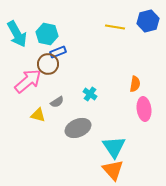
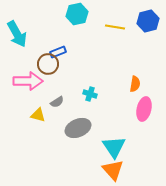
cyan hexagon: moved 30 px right, 20 px up; rotated 25 degrees counterclockwise
pink arrow: rotated 40 degrees clockwise
cyan cross: rotated 16 degrees counterclockwise
pink ellipse: rotated 20 degrees clockwise
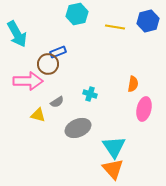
orange semicircle: moved 2 px left
orange triangle: moved 1 px up
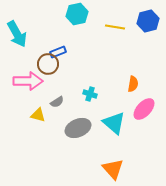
pink ellipse: rotated 30 degrees clockwise
cyan triangle: moved 24 px up; rotated 15 degrees counterclockwise
